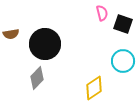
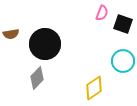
pink semicircle: rotated 35 degrees clockwise
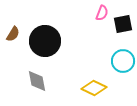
black square: rotated 30 degrees counterclockwise
brown semicircle: moved 2 px right; rotated 49 degrees counterclockwise
black circle: moved 3 px up
gray diamond: moved 3 px down; rotated 55 degrees counterclockwise
yellow diamond: rotated 60 degrees clockwise
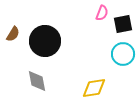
cyan circle: moved 7 px up
yellow diamond: rotated 35 degrees counterclockwise
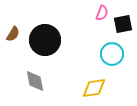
black circle: moved 1 px up
cyan circle: moved 11 px left
gray diamond: moved 2 px left
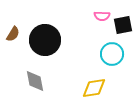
pink semicircle: moved 3 px down; rotated 70 degrees clockwise
black square: moved 1 px down
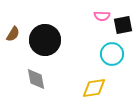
gray diamond: moved 1 px right, 2 px up
